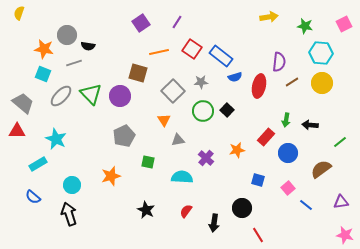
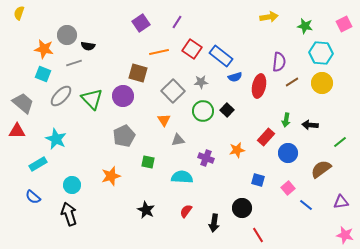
green triangle at (91, 94): moved 1 px right, 5 px down
purple circle at (120, 96): moved 3 px right
purple cross at (206, 158): rotated 21 degrees counterclockwise
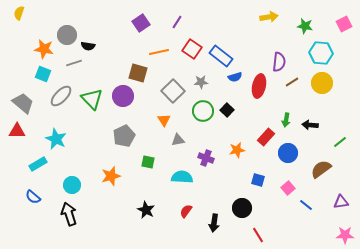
pink star at (345, 235): rotated 12 degrees counterclockwise
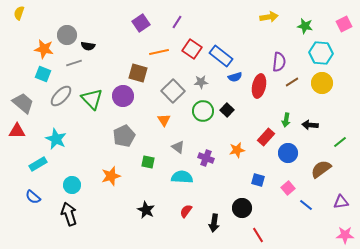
gray triangle at (178, 140): moved 7 px down; rotated 48 degrees clockwise
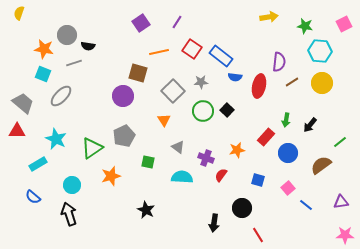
cyan hexagon at (321, 53): moved 1 px left, 2 px up
blue semicircle at (235, 77): rotated 24 degrees clockwise
green triangle at (92, 99): moved 49 px down; rotated 40 degrees clockwise
black arrow at (310, 125): rotated 56 degrees counterclockwise
brown semicircle at (321, 169): moved 4 px up
red semicircle at (186, 211): moved 35 px right, 36 px up
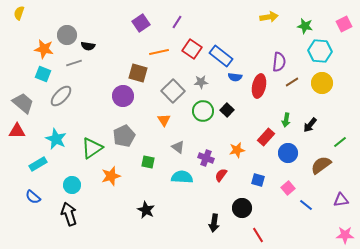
purple triangle at (341, 202): moved 2 px up
